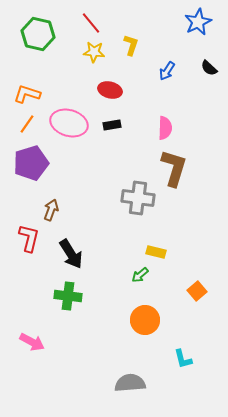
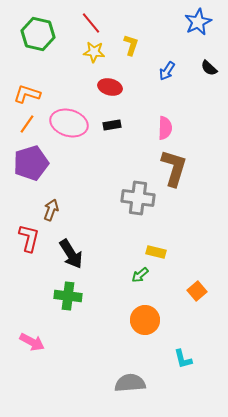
red ellipse: moved 3 px up
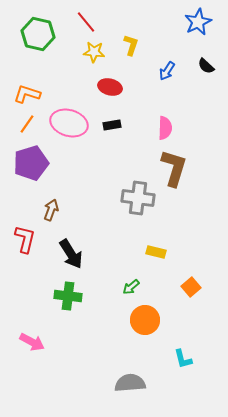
red line: moved 5 px left, 1 px up
black semicircle: moved 3 px left, 2 px up
red L-shape: moved 4 px left, 1 px down
green arrow: moved 9 px left, 12 px down
orange square: moved 6 px left, 4 px up
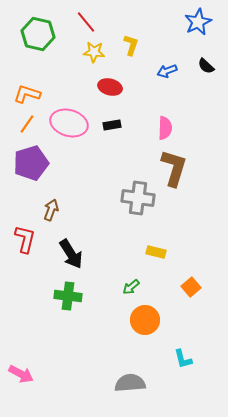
blue arrow: rotated 36 degrees clockwise
pink arrow: moved 11 px left, 32 px down
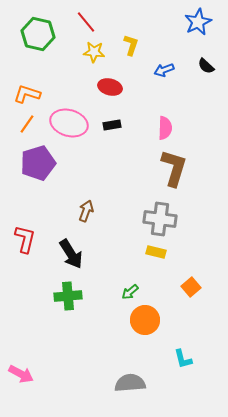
blue arrow: moved 3 px left, 1 px up
purple pentagon: moved 7 px right
gray cross: moved 22 px right, 21 px down
brown arrow: moved 35 px right, 1 px down
green arrow: moved 1 px left, 5 px down
green cross: rotated 12 degrees counterclockwise
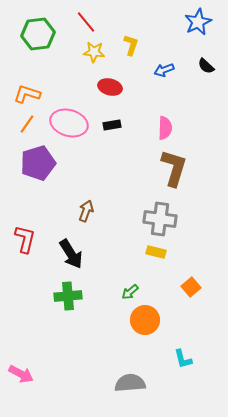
green hexagon: rotated 20 degrees counterclockwise
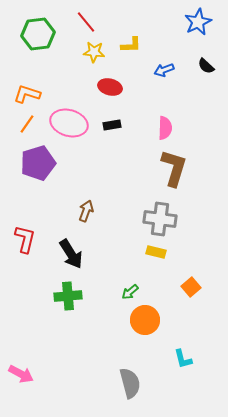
yellow L-shape: rotated 70 degrees clockwise
gray semicircle: rotated 80 degrees clockwise
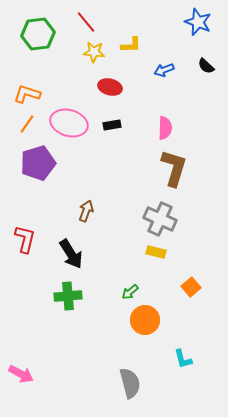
blue star: rotated 24 degrees counterclockwise
gray cross: rotated 16 degrees clockwise
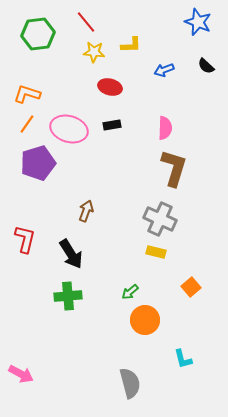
pink ellipse: moved 6 px down
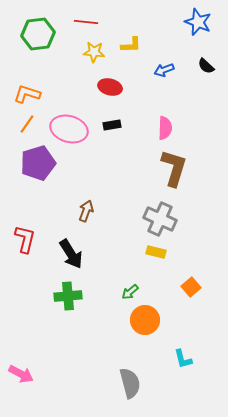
red line: rotated 45 degrees counterclockwise
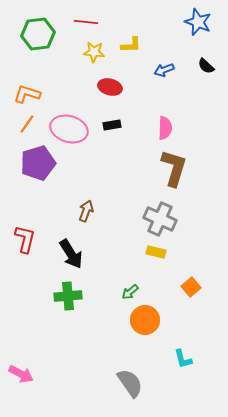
gray semicircle: rotated 20 degrees counterclockwise
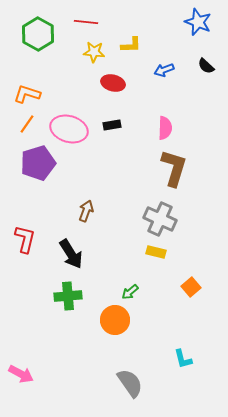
green hexagon: rotated 24 degrees counterclockwise
red ellipse: moved 3 px right, 4 px up
orange circle: moved 30 px left
